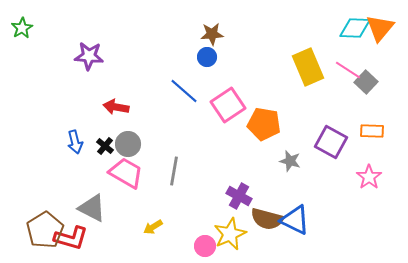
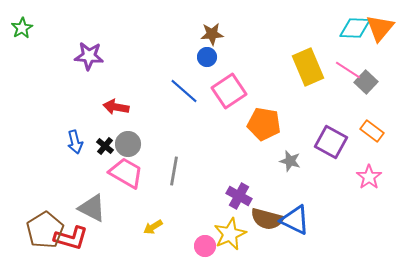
pink square: moved 1 px right, 14 px up
orange rectangle: rotated 35 degrees clockwise
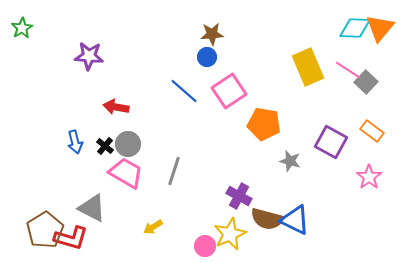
gray line: rotated 8 degrees clockwise
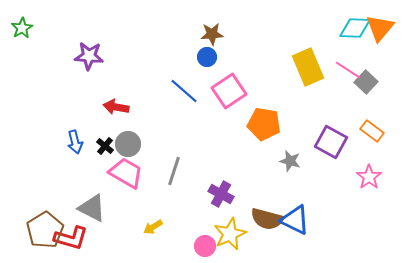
purple cross: moved 18 px left, 2 px up
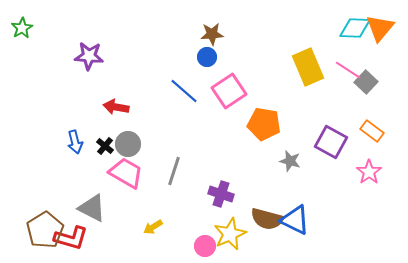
pink star: moved 5 px up
purple cross: rotated 10 degrees counterclockwise
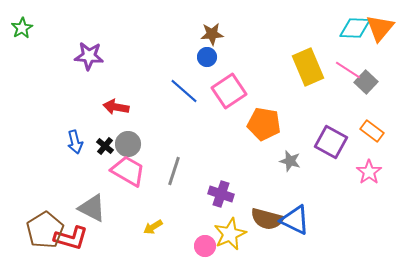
pink trapezoid: moved 2 px right, 2 px up
